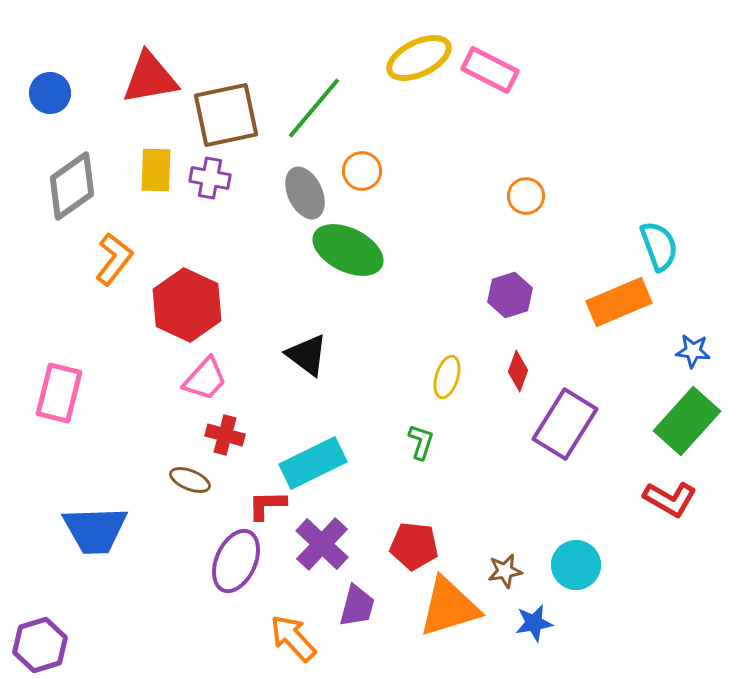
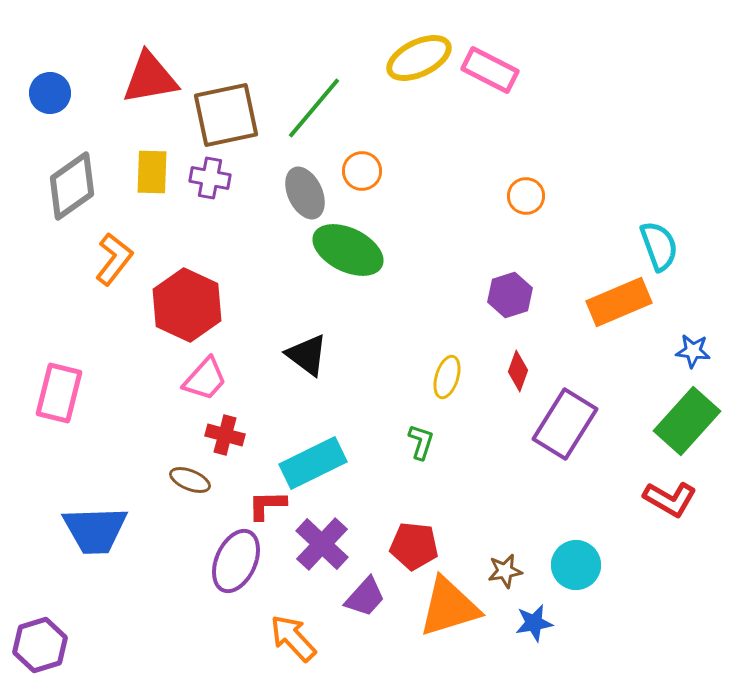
yellow rectangle at (156, 170): moved 4 px left, 2 px down
purple trapezoid at (357, 606): moved 8 px right, 9 px up; rotated 27 degrees clockwise
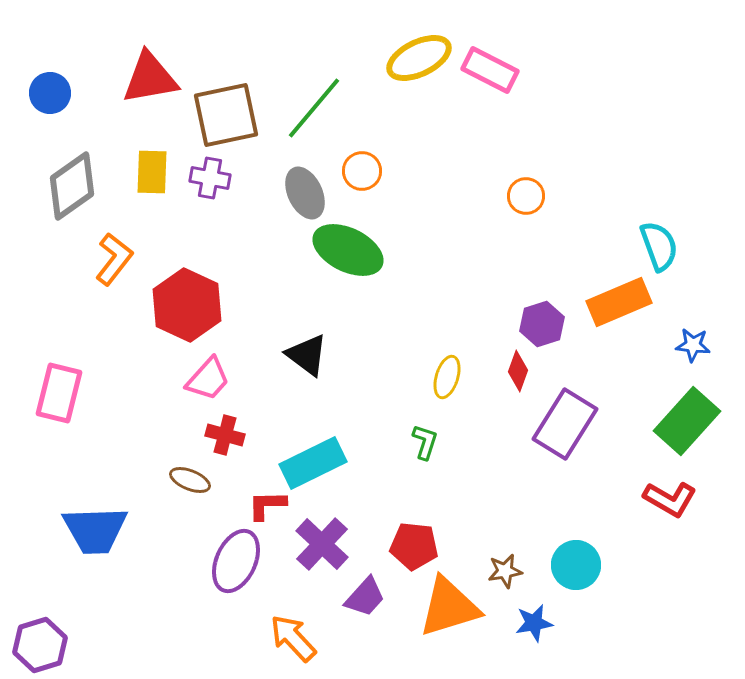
purple hexagon at (510, 295): moved 32 px right, 29 px down
blue star at (693, 351): moved 6 px up
pink trapezoid at (205, 379): moved 3 px right
green L-shape at (421, 442): moved 4 px right
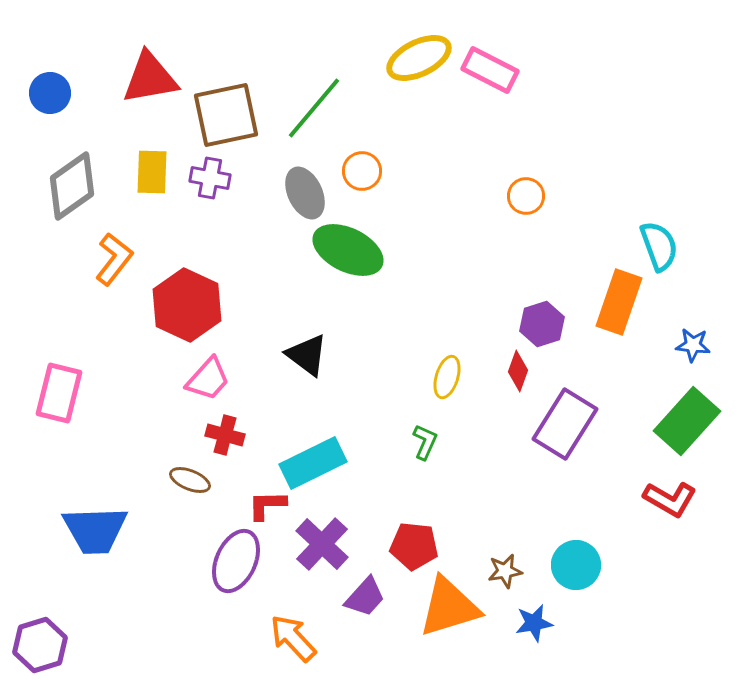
orange rectangle at (619, 302): rotated 48 degrees counterclockwise
green L-shape at (425, 442): rotated 6 degrees clockwise
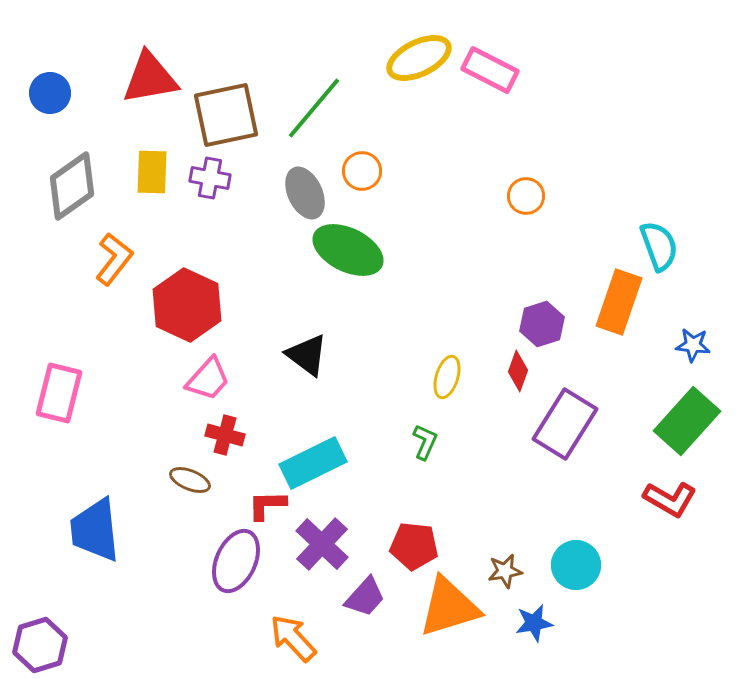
blue trapezoid at (95, 530): rotated 86 degrees clockwise
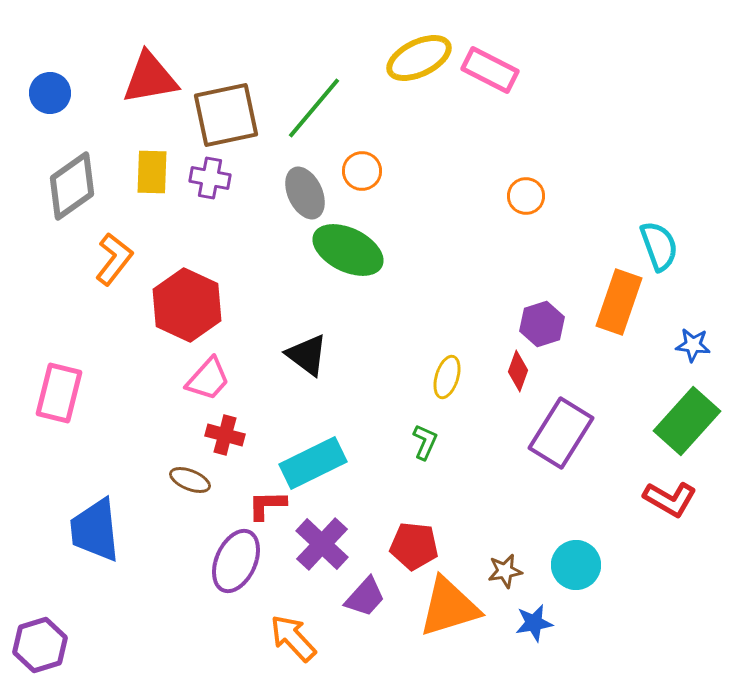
purple rectangle at (565, 424): moved 4 px left, 9 px down
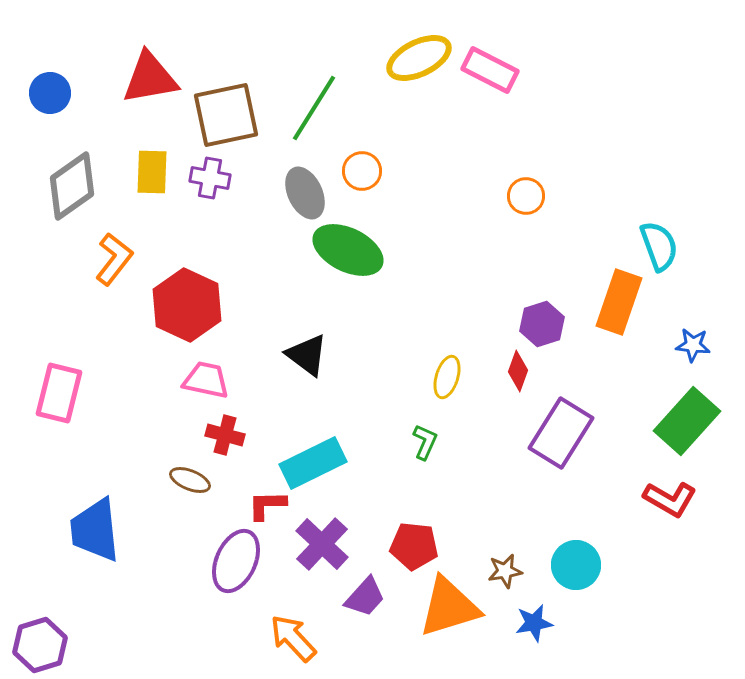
green line at (314, 108): rotated 8 degrees counterclockwise
pink trapezoid at (208, 379): moved 2 px left, 1 px down; rotated 120 degrees counterclockwise
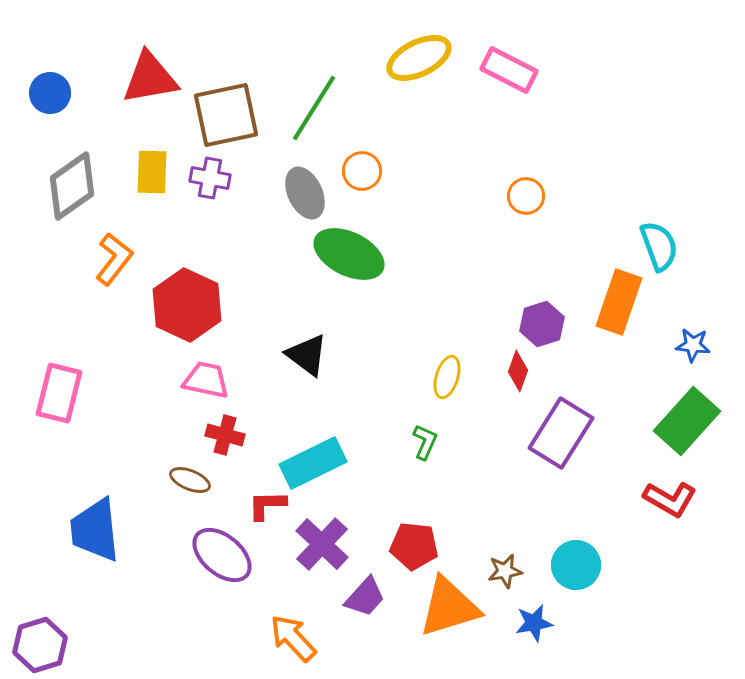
pink rectangle at (490, 70): moved 19 px right
green ellipse at (348, 250): moved 1 px right, 4 px down
purple ellipse at (236, 561): moved 14 px left, 6 px up; rotated 74 degrees counterclockwise
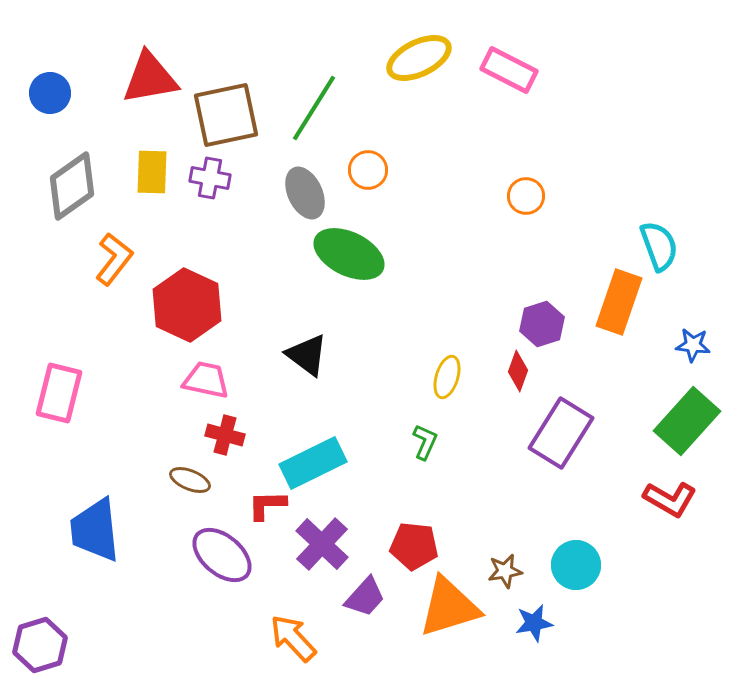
orange circle at (362, 171): moved 6 px right, 1 px up
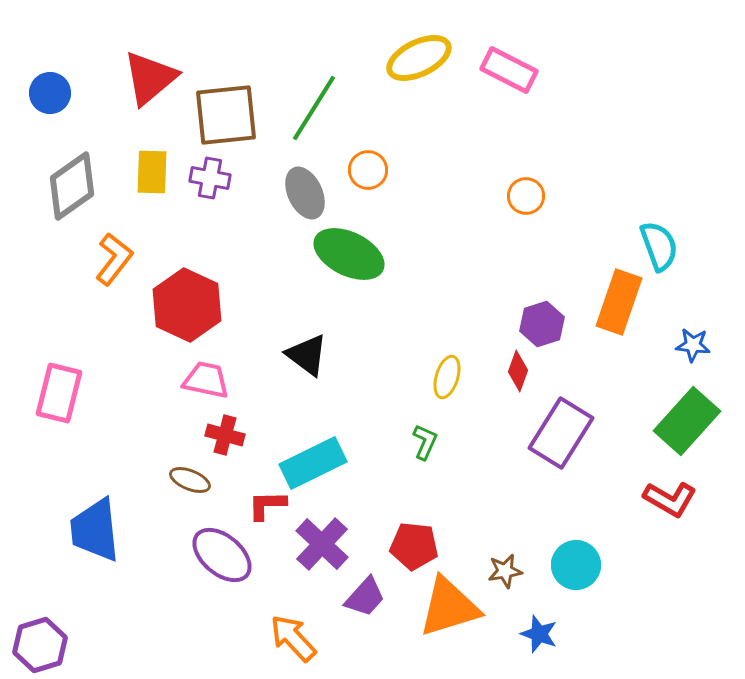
red triangle at (150, 78): rotated 30 degrees counterclockwise
brown square at (226, 115): rotated 6 degrees clockwise
blue star at (534, 623): moved 5 px right, 11 px down; rotated 30 degrees clockwise
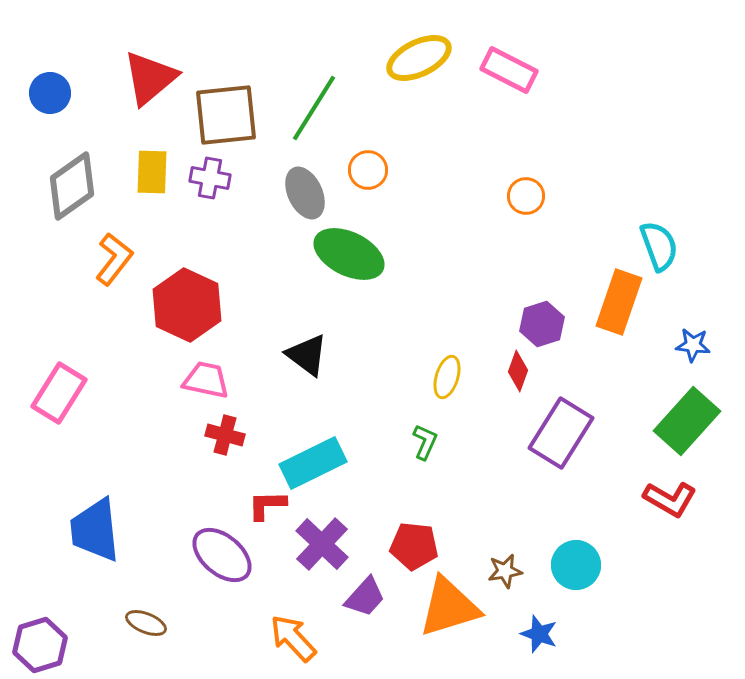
pink rectangle at (59, 393): rotated 18 degrees clockwise
brown ellipse at (190, 480): moved 44 px left, 143 px down
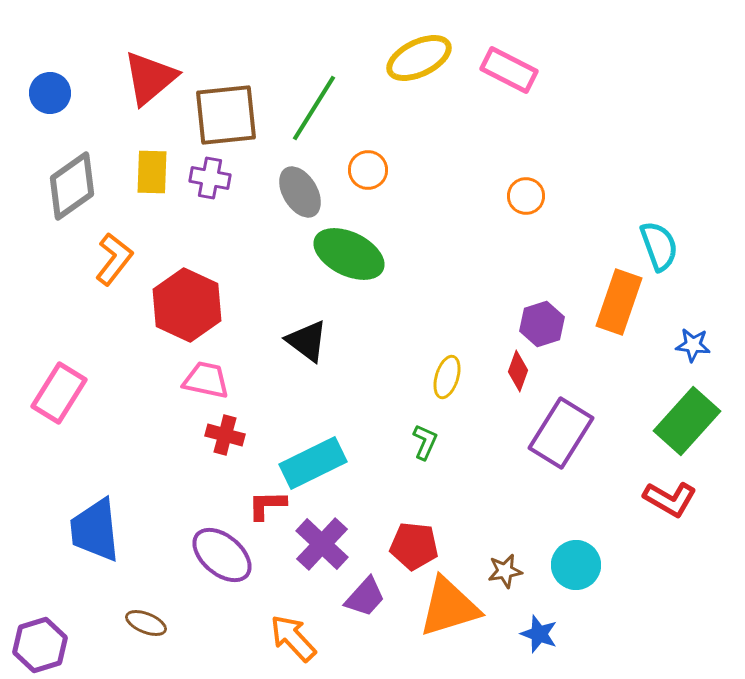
gray ellipse at (305, 193): moved 5 px left, 1 px up; rotated 6 degrees counterclockwise
black triangle at (307, 355): moved 14 px up
